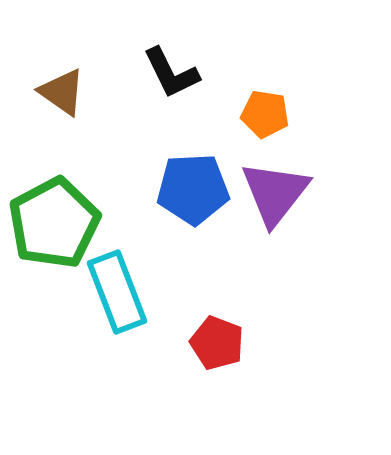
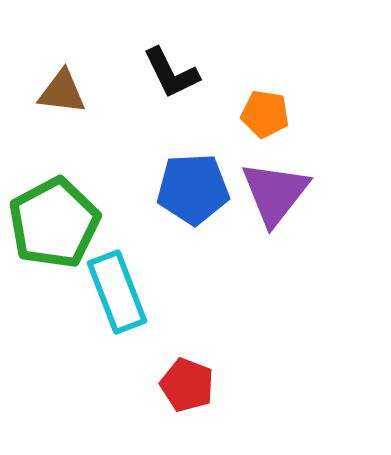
brown triangle: rotated 28 degrees counterclockwise
red pentagon: moved 30 px left, 42 px down
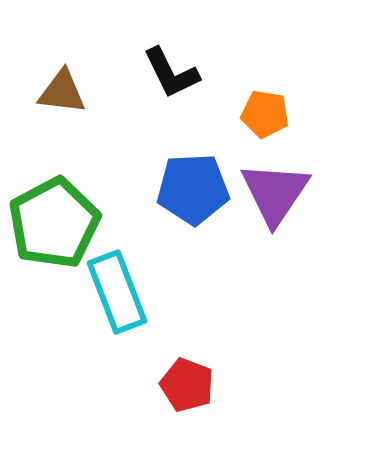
purple triangle: rotated 4 degrees counterclockwise
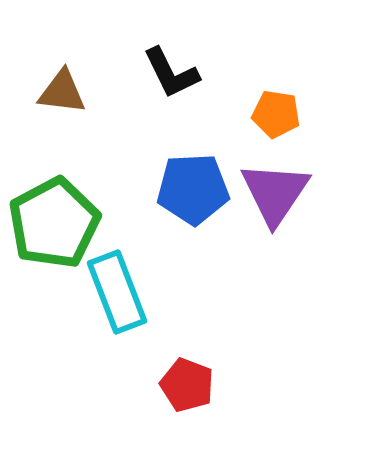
orange pentagon: moved 11 px right
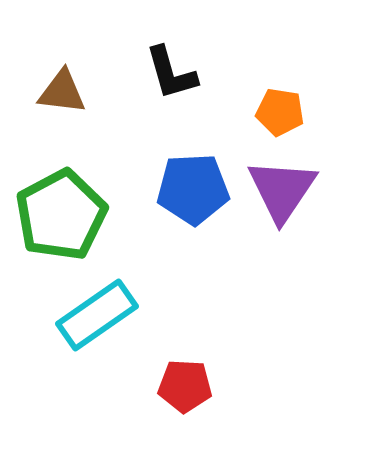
black L-shape: rotated 10 degrees clockwise
orange pentagon: moved 4 px right, 2 px up
purple triangle: moved 7 px right, 3 px up
green pentagon: moved 7 px right, 8 px up
cyan rectangle: moved 20 px left, 23 px down; rotated 76 degrees clockwise
red pentagon: moved 2 px left, 1 px down; rotated 18 degrees counterclockwise
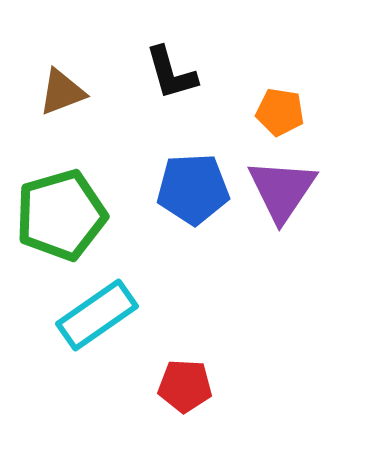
brown triangle: rotated 28 degrees counterclockwise
green pentagon: rotated 12 degrees clockwise
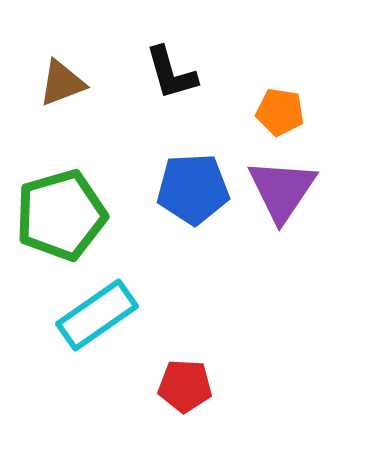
brown triangle: moved 9 px up
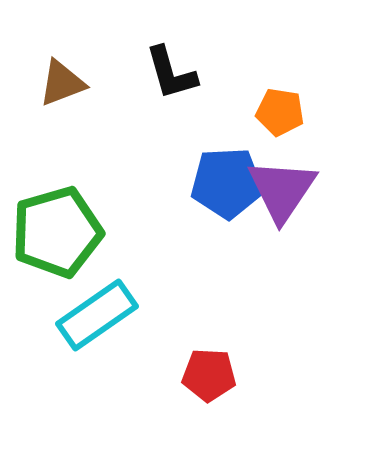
blue pentagon: moved 34 px right, 6 px up
green pentagon: moved 4 px left, 17 px down
red pentagon: moved 24 px right, 11 px up
